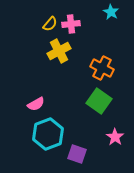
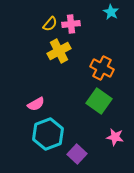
pink star: rotated 24 degrees counterclockwise
purple square: rotated 24 degrees clockwise
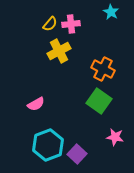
orange cross: moved 1 px right, 1 px down
cyan hexagon: moved 11 px down
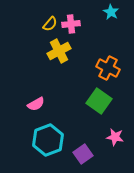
orange cross: moved 5 px right, 1 px up
cyan hexagon: moved 5 px up
purple square: moved 6 px right; rotated 12 degrees clockwise
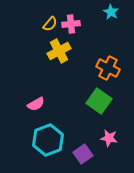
pink star: moved 6 px left, 1 px down
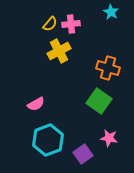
orange cross: rotated 10 degrees counterclockwise
